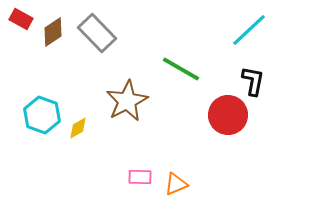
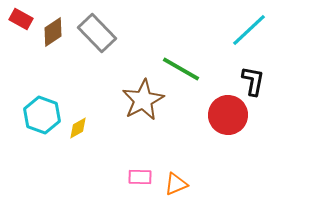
brown star: moved 16 px right, 1 px up
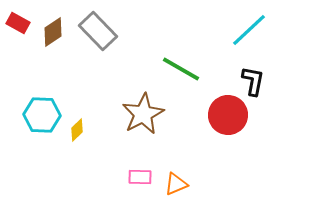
red rectangle: moved 3 px left, 4 px down
gray rectangle: moved 1 px right, 2 px up
brown star: moved 14 px down
cyan hexagon: rotated 18 degrees counterclockwise
yellow diamond: moved 1 px left, 2 px down; rotated 15 degrees counterclockwise
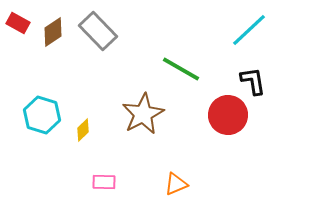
black L-shape: rotated 20 degrees counterclockwise
cyan hexagon: rotated 15 degrees clockwise
yellow diamond: moved 6 px right
pink rectangle: moved 36 px left, 5 px down
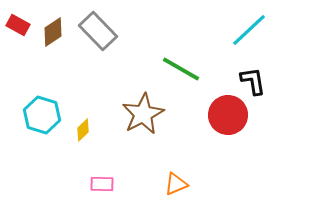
red rectangle: moved 2 px down
pink rectangle: moved 2 px left, 2 px down
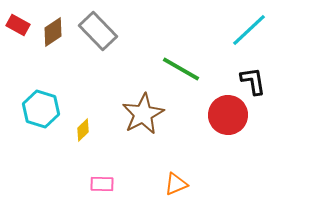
cyan hexagon: moved 1 px left, 6 px up
